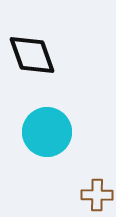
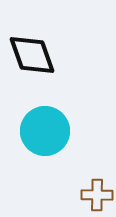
cyan circle: moved 2 px left, 1 px up
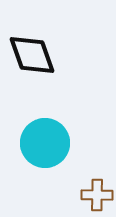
cyan circle: moved 12 px down
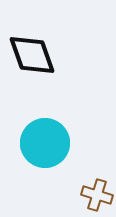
brown cross: rotated 16 degrees clockwise
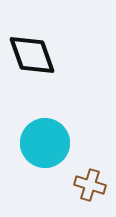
brown cross: moved 7 px left, 10 px up
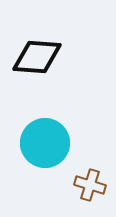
black diamond: moved 5 px right, 2 px down; rotated 66 degrees counterclockwise
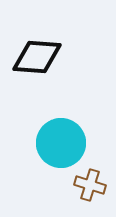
cyan circle: moved 16 px right
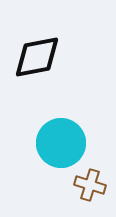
black diamond: rotated 15 degrees counterclockwise
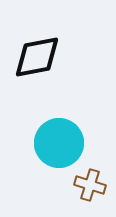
cyan circle: moved 2 px left
